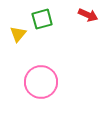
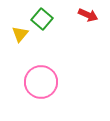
green square: rotated 35 degrees counterclockwise
yellow triangle: moved 2 px right
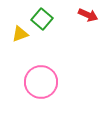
yellow triangle: rotated 30 degrees clockwise
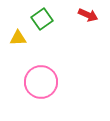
green square: rotated 15 degrees clockwise
yellow triangle: moved 2 px left, 4 px down; rotated 18 degrees clockwise
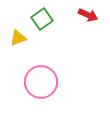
yellow triangle: rotated 18 degrees counterclockwise
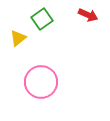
yellow triangle: rotated 18 degrees counterclockwise
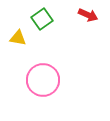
yellow triangle: rotated 48 degrees clockwise
pink circle: moved 2 px right, 2 px up
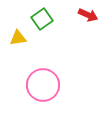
yellow triangle: rotated 18 degrees counterclockwise
pink circle: moved 5 px down
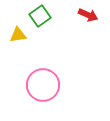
green square: moved 2 px left, 3 px up
yellow triangle: moved 3 px up
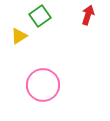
red arrow: rotated 96 degrees counterclockwise
yellow triangle: moved 1 px right, 1 px down; rotated 24 degrees counterclockwise
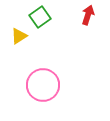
green square: moved 1 px down
